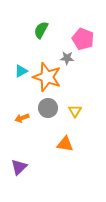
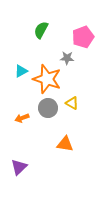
pink pentagon: moved 2 px up; rotated 30 degrees clockwise
orange star: moved 2 px down
yellow triangle: moved 3 px left, 8 px up; rotated 32 degrees counterclockwise
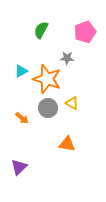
pink pentagon: moved 2 px right, 5 px up
orange arrow: rotated 120 degrees counterclockwise
orange triangle: moved 2 px right
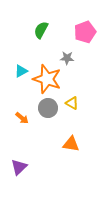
orange triangle: moved 4 px right
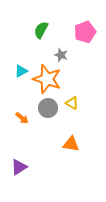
gray star: moved 6 px left, 3 px up; rotated 16 degrees clockwise
purple triangle: rotated 12 degrees clockwise
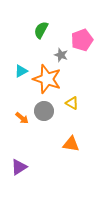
pink pentagon: moved 3 px left, 8 px down
gray circle: moved 4 px left, 3 px down
